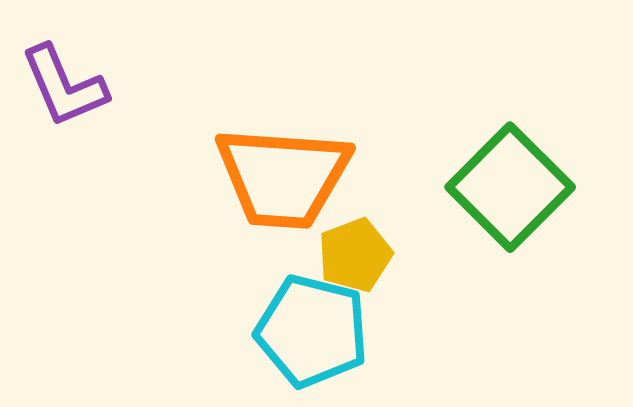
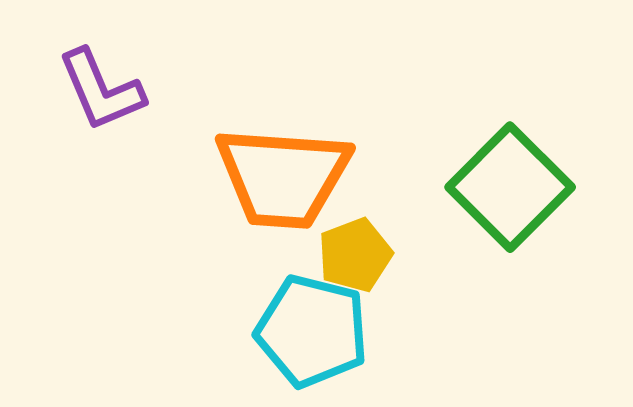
purple L-shape: moved 37 px right, 4 px down
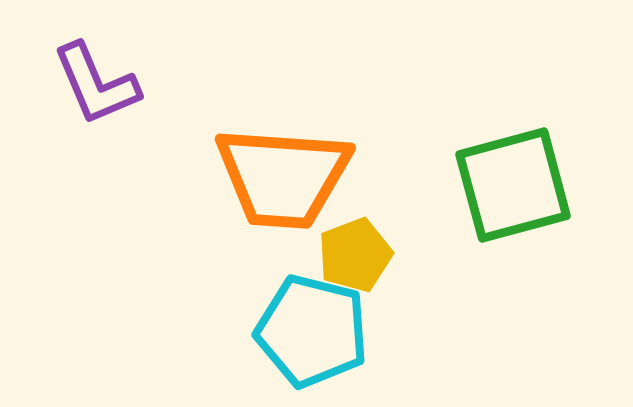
purple L-shape: moved 5 px left, 6 px up
green square: moved 3 px right, 2 px up; rotated 30 degrees clockwise
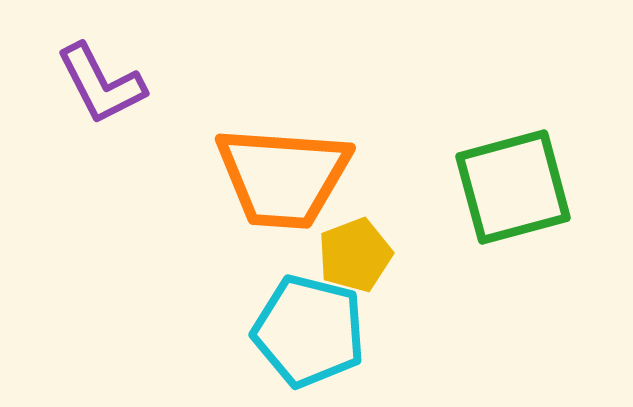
purple L-shape: moved 5 px right; rotated 4 degrees counterclockwise
green square: moved 2 px down
cyan pentagon: moved 3 px left
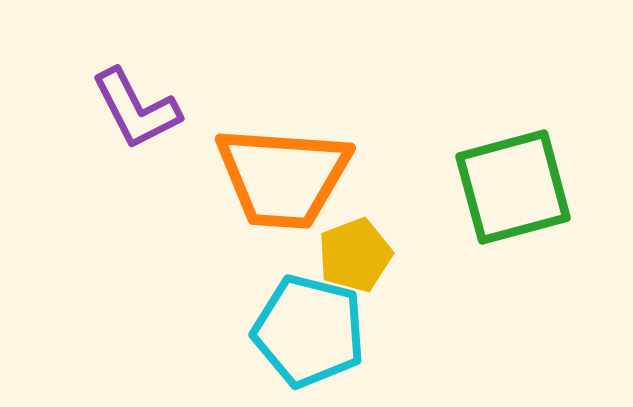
purple L-shape: moved 35 px right, 25 px down
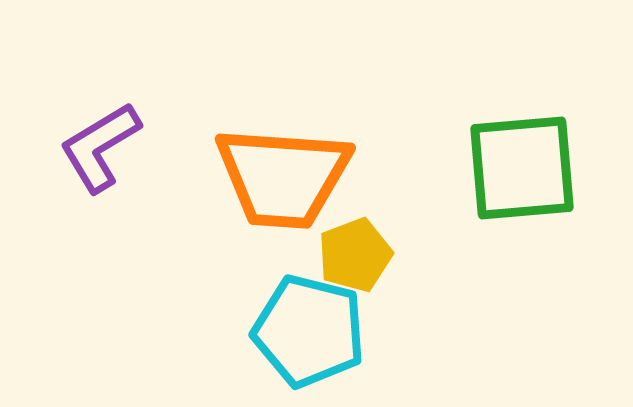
purple L-shape: moved 36 px left, 38 px down; rotated 86 degrees clockwise
green square: moved 9 px right, 19 px up; rotated 10 degrees clockwise
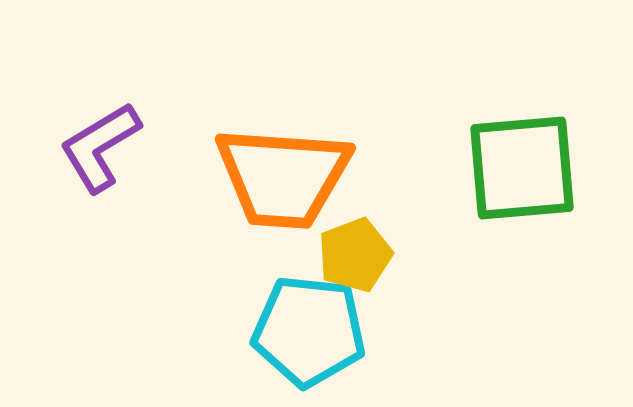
cyan pentagon: rotated 8 degrees counterclockwise
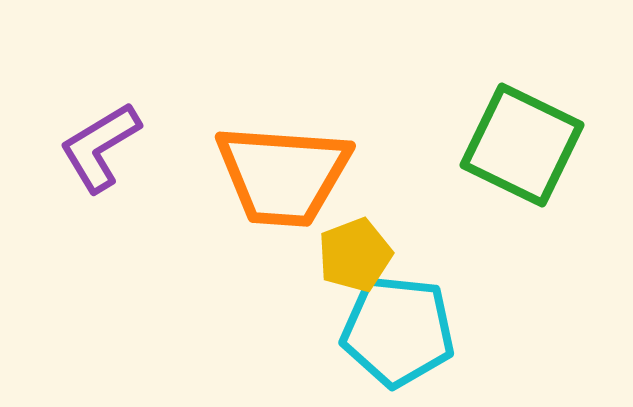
green square: moved 23 px up; rotated 31 degrees clockwise
orange trapezoid: moved 2 px up
cyan pentagon: moved 89 px right
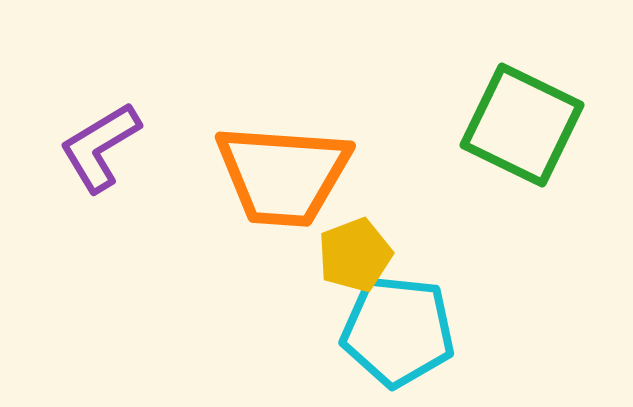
green square: moved 20 px up
